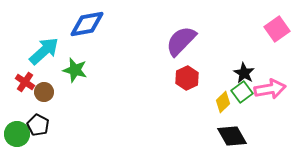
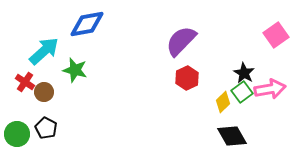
pink square: moved 1 px left, 6 px down
black pentagon: moved 8 px right, 3 px down
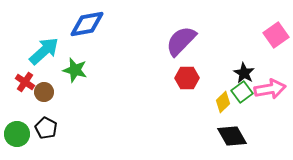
red hexagon: rotated 25 degrees clockwise
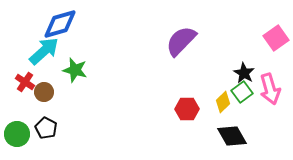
blue diamond: moved 27 px left; rotated 6 degrees counterclockwise
pink square: moved 3 px down
red hexagon: moved 31 px down
pink arrow: rotated 84 degrees clockwise
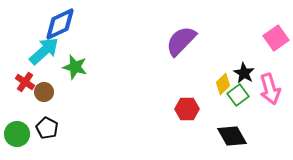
blue diamond: rotated 9 degrees counterclockwise
green star: moved 3 px up
green square: moved 4 px left, 3 px down
yellow diamond: moved 18 px up
black pentagon: moved 1 px right
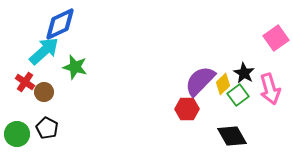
purple semicircle: moved 19 px right, 40 px down
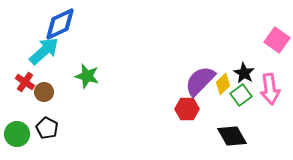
pink square: moved 1 px right, 2 px down; rotated 20 degrees counterclockwise
green star: moved 12 px right, 9 px down
pink arrow: rotated 8 degrees clockwise
green square: moved 3 px right
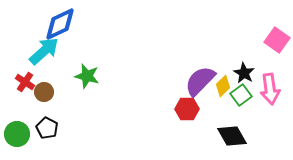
yellow diamond: moved 2 px down
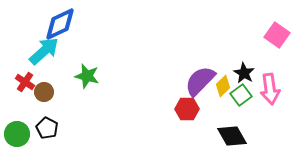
pink square: moved 5 px up
